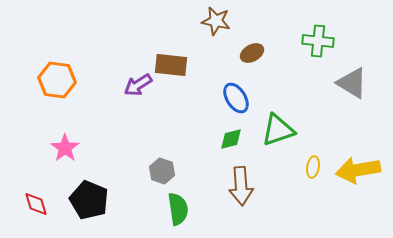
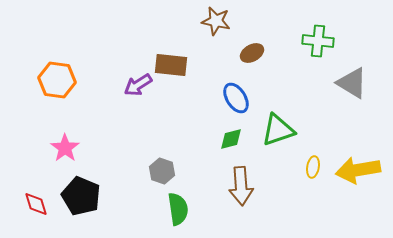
black pentagon: moved 8 px left, 4 px up
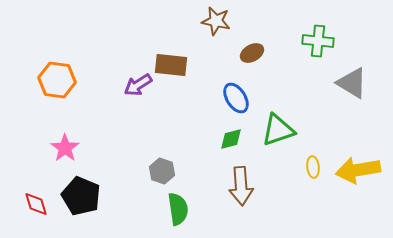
yellow ellipse: rotated 15 degrees counterclockwise
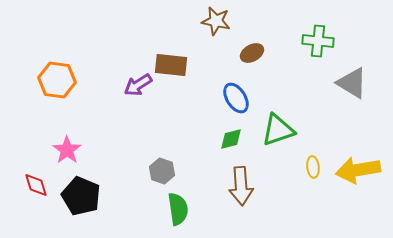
pink star: moved 2 px right, 2 px down
red diamond: moved 19 px up
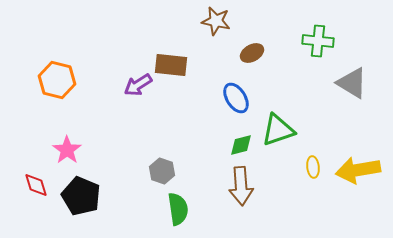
orange hexagon: rotated 6 degrees clockwise
green diamond: moved 10 px right, 6 px down
